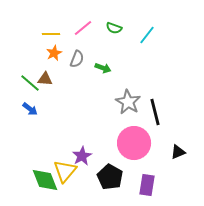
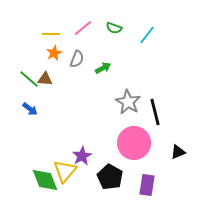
green arrow: rotated 49 degrees counterclockwise
green line: moved 1 px left, 4 px up
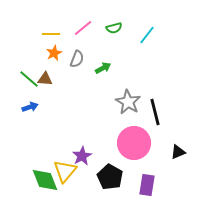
green semicircle: rotated 35 degrees counterclockwise
blue arrow: moved 2 px up; rotated 56 degrees counterclockwise
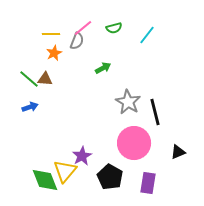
gray semicircle: moved 18 px up
purple rectangle: moved 1 px right, 2 px up
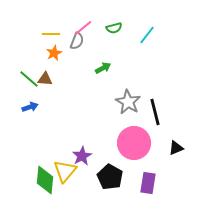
black triangle: moved 2 px left, 4 px up
green diamond: rotated 28 degrees clockwise
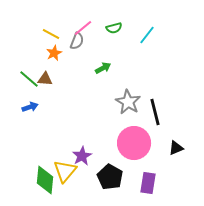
yellow line: rotated 30 degrees clockwise
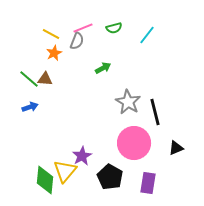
pink line: rotated 18 degrees clockwise
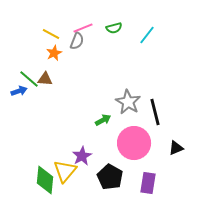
green arrow: moved 52 px down
blue arrow: moved 11 px left, 16 px up
